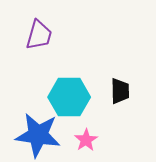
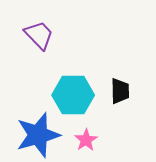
purple trapezoid: rotated 60 degrees counterclockwise
cyan hexagon: moved 4 px right, 2 px up
blue star: rotated 24 degrees counterclockwise
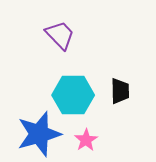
purple trapezoid: moved 21 px right
blue star: moved 1 px right, 1 px up
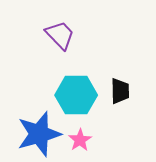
cyan hexagon: moved 3 px right
pink star: moved 6 px left
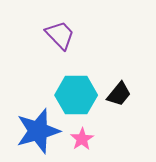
black trapezoid: moved 1 px left, 3 px down; rotated 40 degrees clockwise
blue star: moved 1 px left, 3 px up
pink star: moved 2 px right, 1 px up
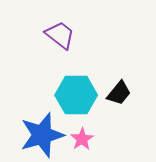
purple trapezoid: rotated 8 degrees counterclockwise
black trapezoid: moved 1 px up
blue star: moved 4 px right, 4 px down
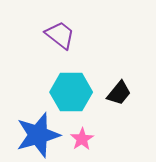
cyan hexagon: moved 5 px left, 3 px up
blue star: moved 4 px left
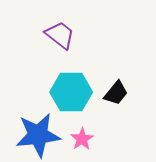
black trapezoid: moved 3 px left
blue star: rotated 9 degrees clockwise
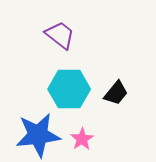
cyan hexagon: moved 2 px left, 3 px up
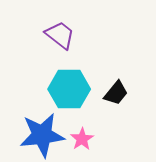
blue star: moved 4 px right
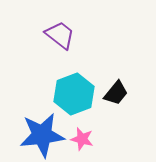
cyan hexagon: moved 5 px right, 5 px down; rotated 21 degrees counterclockwise
pink star: rotated 25 degrees counterclockwise
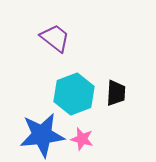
purple trapezoid: moved 5 px left, 3 px down
black trapezoid: rotated 36 degrees counterclockwise
